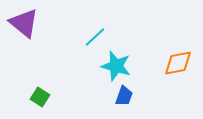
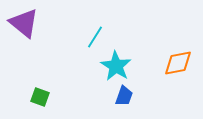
cyan line: rotated 15 degrees counterclockwise
cyan star: rotated 16 degrees clockwise
green square: rotated 12 degrees counterclockwise
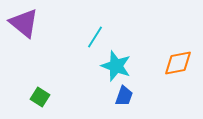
cyan star: rotated 12 degrees counterclockwise
green square: rotated 12 degrees clockwise
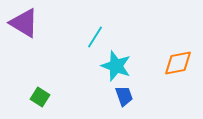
purple triangle: rotated 8 degrees counterclockwise
blue trapezoid: rotated 40 degrees counterclockwise
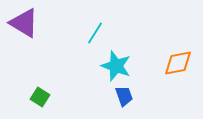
cyan line: moved 4 px up
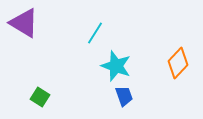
orange diamond: rotated 36 degrees counterclockwise
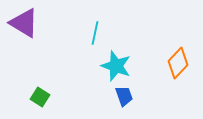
cyan line: rotated 20 degrees counterclockwise
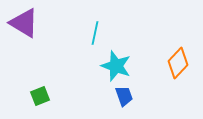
green square: moved 1 px up; rotated 36 degrees clockwise
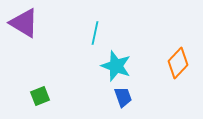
blue trapezoid: moved 1 px left, 1 px down
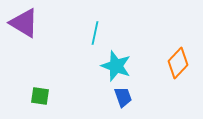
green square: rotated 30 degrees clockwise
